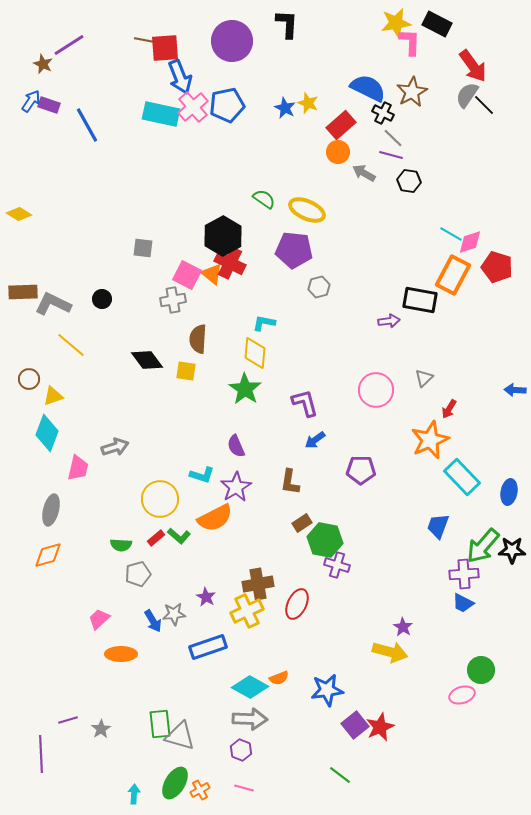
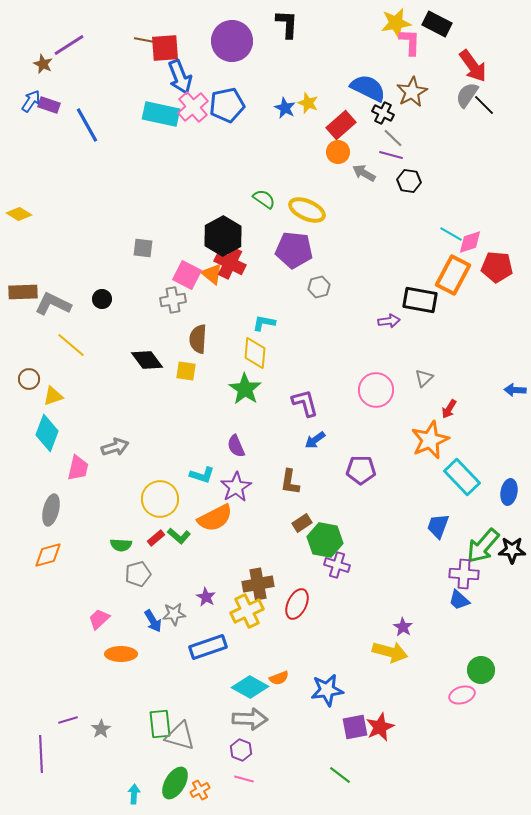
red pentagon at (497, 267): rotated 12 degrees counterclockwise
purple cross at (464, 574): rotated 8 degrees clockwise
blue trapezoid at (463, 603): moved 4 px left, 3 px up; rotated 15 degrees clockwise
purple square at (355, 725): moved 2 px down; rotated 28 degrees clockwise
pink line at (244, 788): moved 9 px up
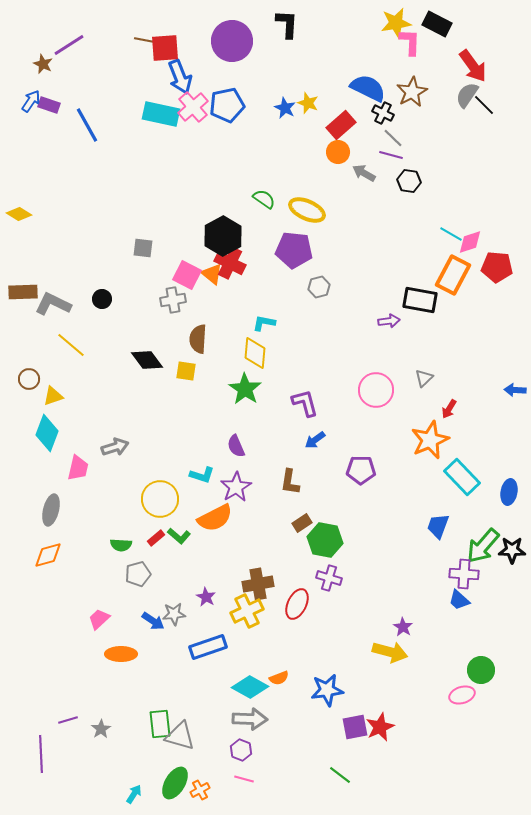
purple cross at (337, 565): moved 8 px left, 13 px down
blue arrow at (153, 621): rotated 25 degrees counterclockwise
cyan arrow at (134, 794): rotated 30 degrees clockwise
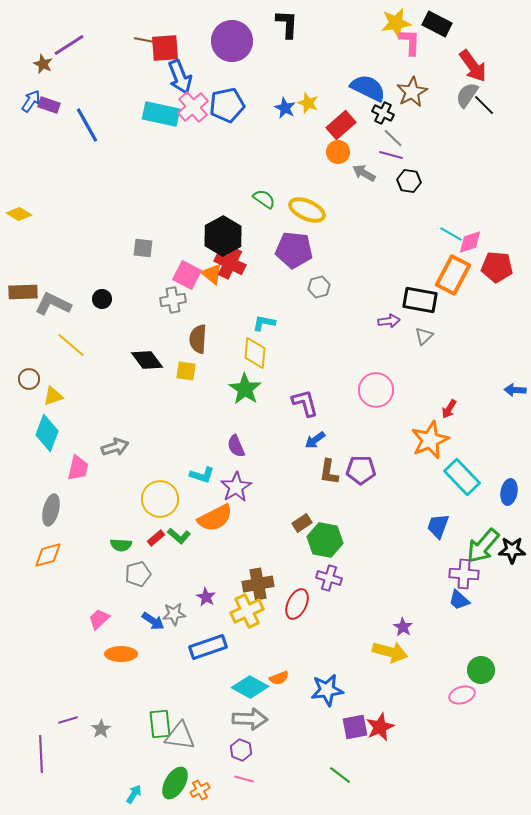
gray triangle at (424, 378): moved 42 px up
brown L-shape at (290, 482): moved 39 px right, 10 px up
gray triangle at (180, 736): rotated 8 degrees counterclockwise
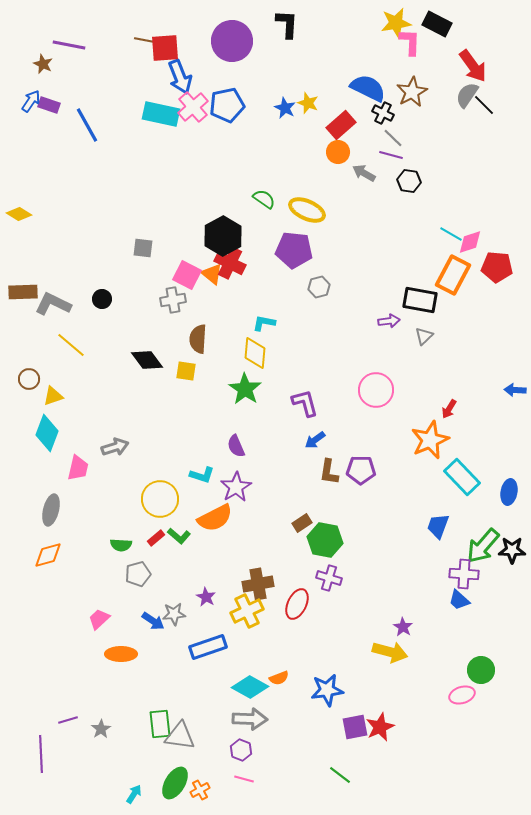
purple line at (69, 45): rotated 44 degrees clockwise
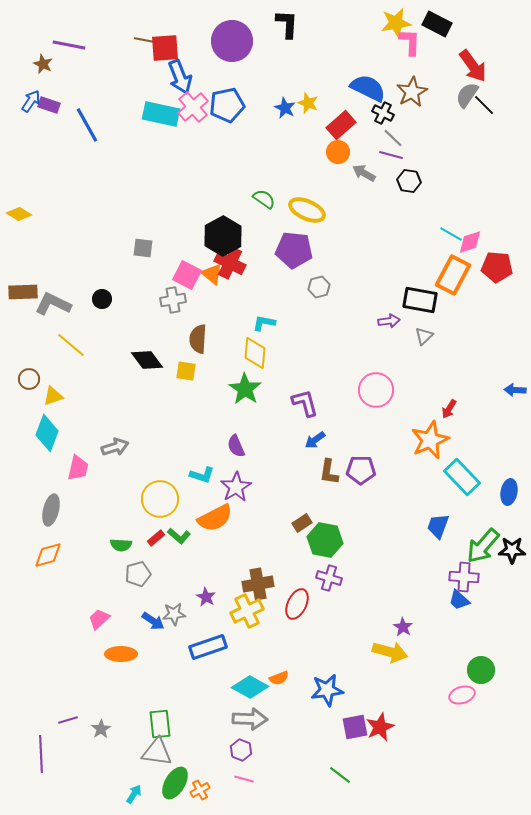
purple cross at (464, 574): moved 3 px down
gray triangle at (180, 736): moved 23 px left, 16 px down
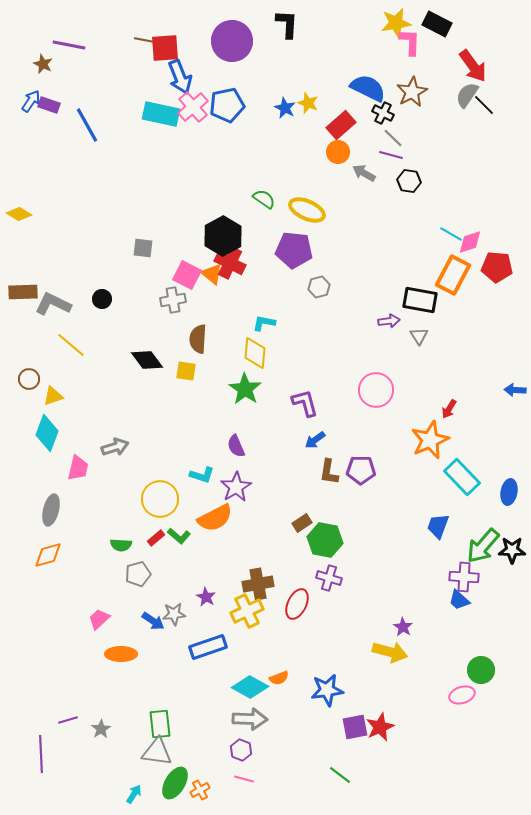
gray triangle at (424, 336): moved 5 px left; rotated 18 degrees counterclockwise
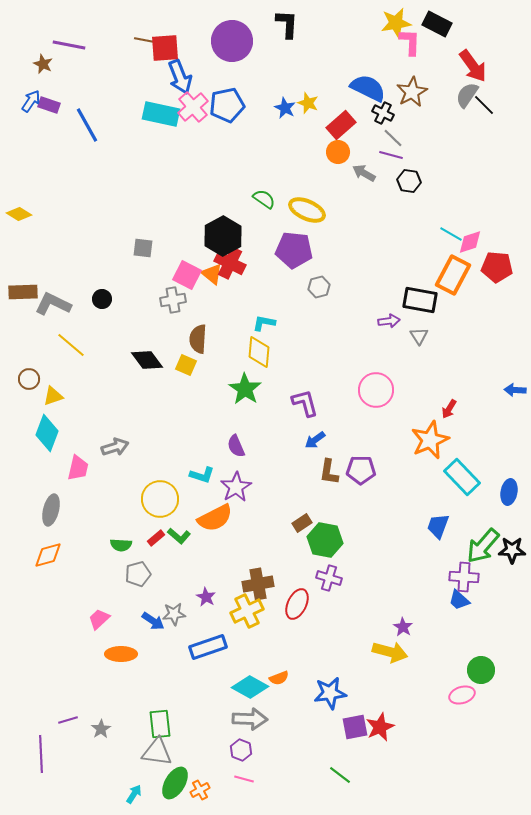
yellow diamond at (255, 353): moved 4 px right, 1 px up
yellow square at (186, 371): moved 6 px up; rotated 15 degrees clockwise
blue star at (327, 690): moved 3 px right, 3 px down
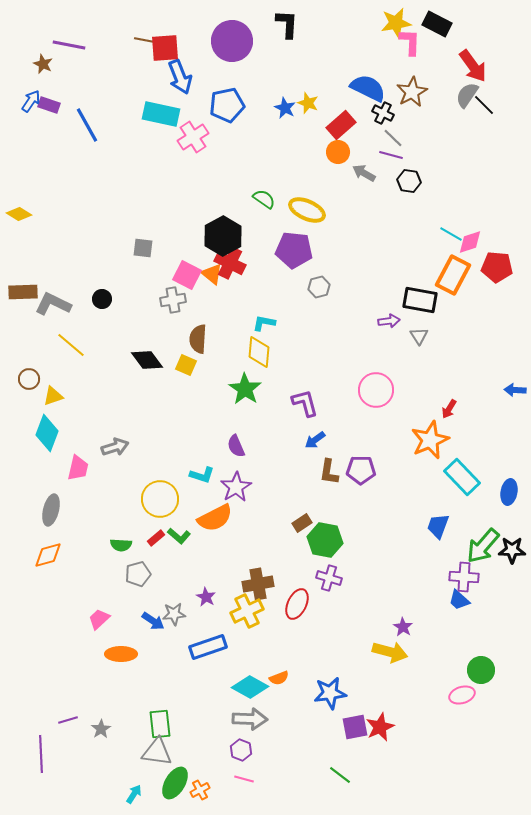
pink cross at (193, 107): moved 30 px down; rotated 8 degrees clockwise
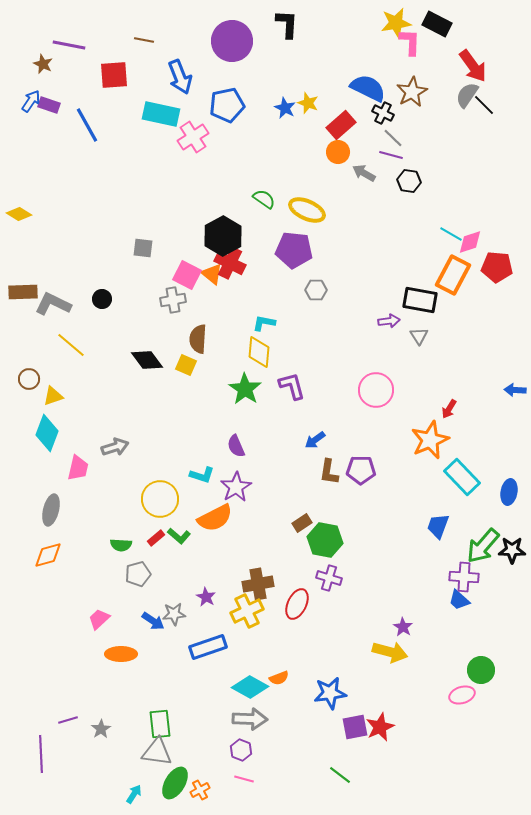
red square at (165, 48): moved 51 px left, 27 px down
gray hexagon at (319, 287): moved 3 px left, 3 px down; rotated 15 degrees clockwise
purple L-shape at (305, 403): moved 13 px left, 17 px up
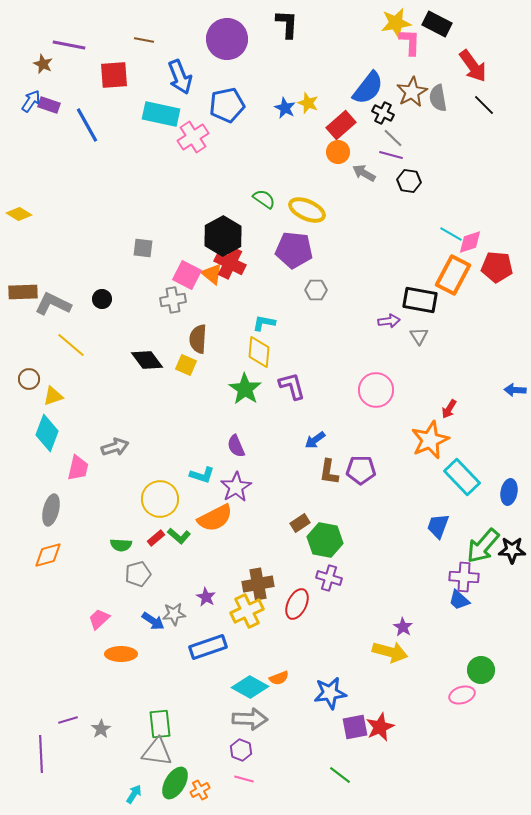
purple circle at (232, 41): moved 5 px left, 2 px up
blue semicircle at (368, 88): rotated 102 degrees clockwise
gray semicircle at (467, 95): moved 29 px left, 3 px down; rotated 44 degrees counterclockwise
brown rectangle at (302, 523): moved 2 px left
